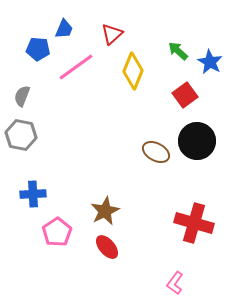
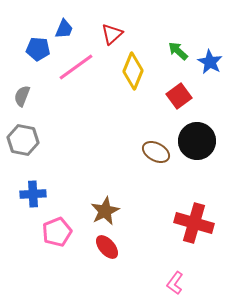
red square: moved 6 px left, 1 px down
gray hexagon: moved 2 px right, 5 px down
pink pentagon: rotated 12 degrees clockwise
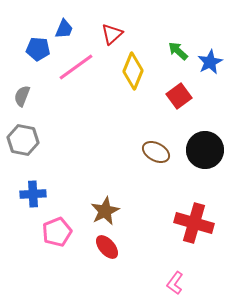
blue star: rotated 15 degrees clockwise
black circle: moved 8 px right, 9 px down
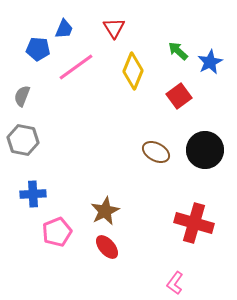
red triangle: moved 2 px right, 6 px up; rotated 20 degrees counterclockwise
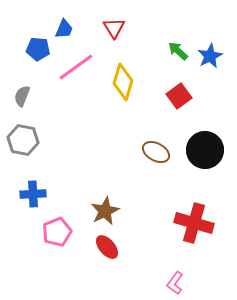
blue star: moved 6 px up
yellow diamond: moved 10 px left, 11 px down; rotated 6 degrees counterclockwise
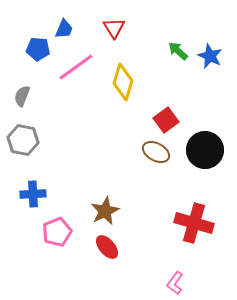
blue star: rotated 20 degrees counterclockwise
red square: moved 13 px left, 24 px down
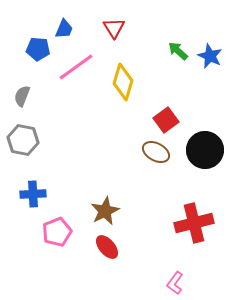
red cross: rotated 30 degrees counterclockwise
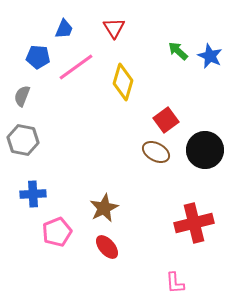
blue pentagon: moved 8 px down
brown star: moved 1 px left, 3 px up
pink L-shape: rotated 40 degrees counterclockwise
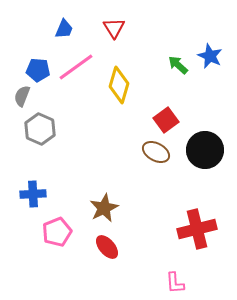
green arrow: moved 14 px down
blue pentagon: moved 13 px down
yellow diamond: moved 4 px left, 3 px down
gray hexagon: moved 17 px right, 11 px up; rotated 12 degrees clockwise
red cross: moved 3 px right, 6 px down
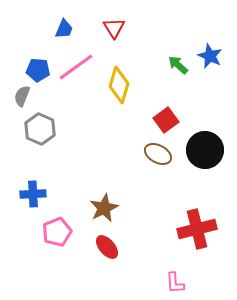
brown ellipse: moved 2 px right, 2 px down
